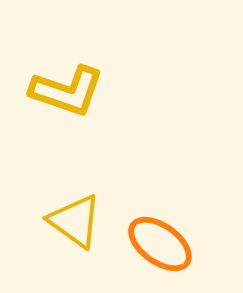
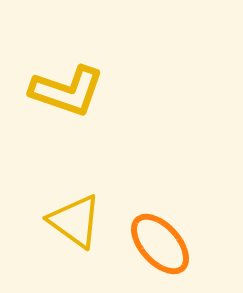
orange ellipse: rotated 12 degrees clockwise
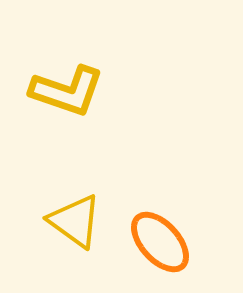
orange ellipse: moved 2 px up
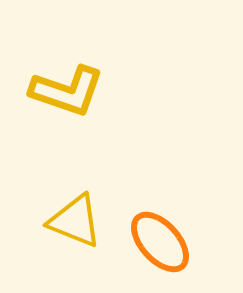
yellow triangle: rotated 14 degrees counterclockwise
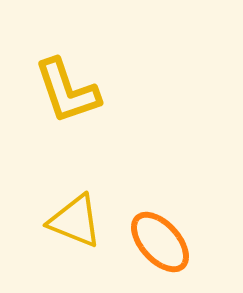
yellow L-shape: rotated 52 degrees clockwise
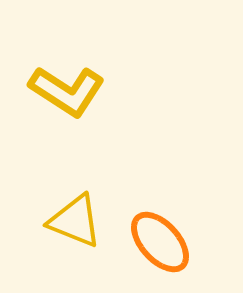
yellow L-shape: rotated 38 degrees counterclockwise
